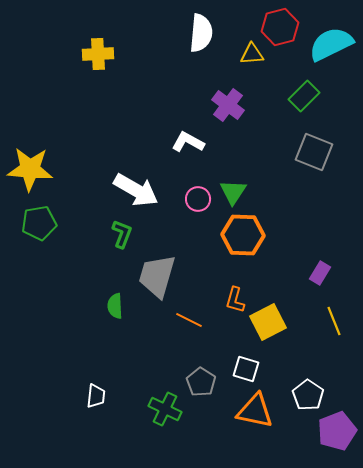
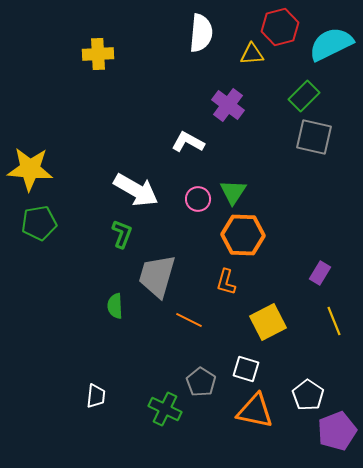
gray square: moved 15 px up; rotated 9 degrees counterclockwise
orange L-shape: moved 9 px left, 18 px up
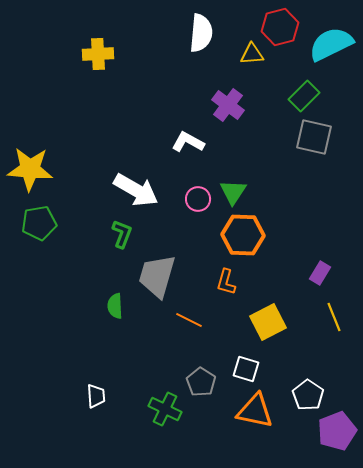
yellow line: moved 4 px up
white trapezoid: rotated 10 degrees counterclockwise
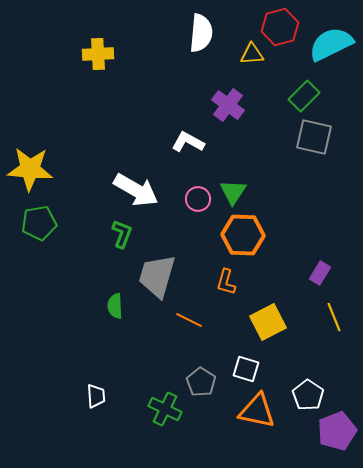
orange triangle: moved 2 px right
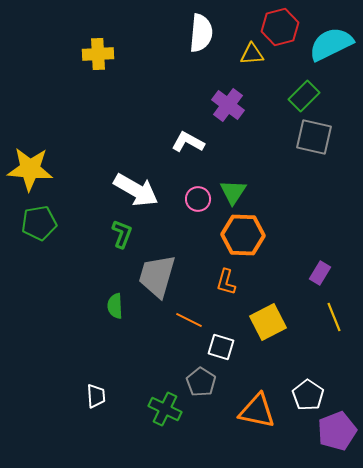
white square: moved 25 px left, 22 px up
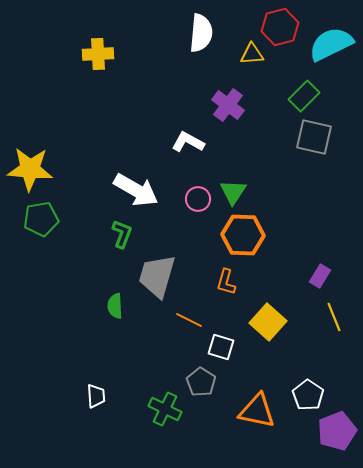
green pentagon: moved 2 px right, 4 px up
purple rectangle: moved 3 px down
yellow square: rotated 21 degrees counterclockwise
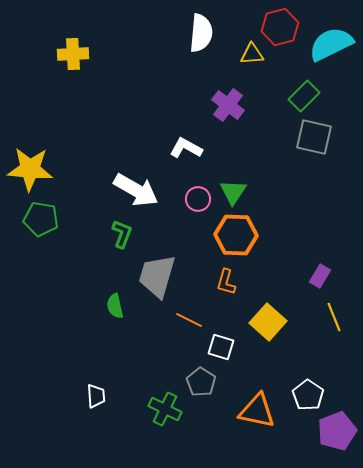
yellow cross: moved 25 px left
white L-shape: moved 2 px left, 6 px down
green pentagon: rotated 20 degrees clockwise
orange hexagon: moved 7 px left
green semicircle: rotated 10 degrees counterclockwise
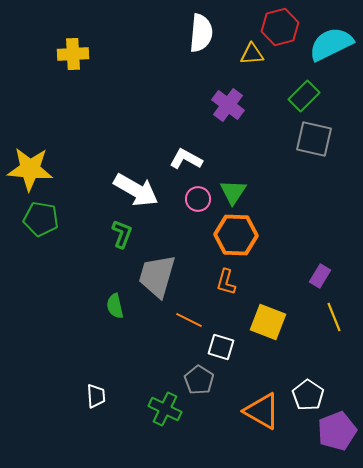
gray square: moved 2 px down
white L-shape: moved 11 px down
yellow square: rotated 21 degrees counterclockwise
gray pentagon: moved 2 px left, 2 px up
orange triangle: moved 5 px right; rotated 18 degrees clockwise
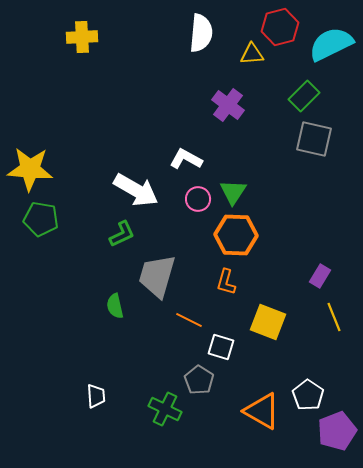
yellow cross: moved 9 px right, 17 px up
green L-shape: rotated 44 degrees clockwise
